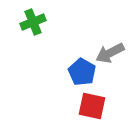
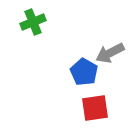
blue pentagon: moved 2 px right
red square: moved 3 px right, 2 px down; rotated 20 degrees counterclockwise
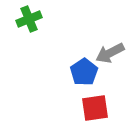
green cross: moved 4 px left, 3 px up
blue pentagon: rotated 8 degrees clockwise
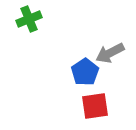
blue pentagon: moved 1 px right
red square: moved 2 px up
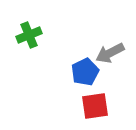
green cross: moved 16 px down
blue pentagon: rotated 8 degrees clockwise
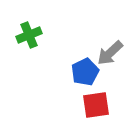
gray arrow: rotated 16 degrees counterclockwise
red square: moved 1 px right, 1 px up
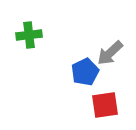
green cross: rotated 15 degrees clockwise
red square: moved 9 px right
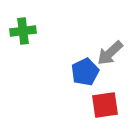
green cross: moved 6 px left, 4 px up
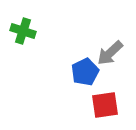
green cross: rotated 25 degrees clockwise
